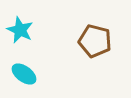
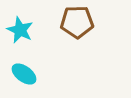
brown pentagon: moved 18 px left, 19 px up; rotated 16 degrees counterclockwise
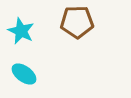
cyan star: moved 1 px right, 1 px down
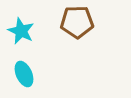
cyan ellipse: rotated 30 degrees clockwise
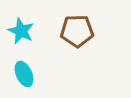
brown pentagon: moved 9 px down
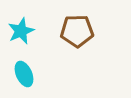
cyan star: rotated 24 degrees clockwise
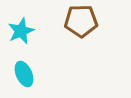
brown pentagon: moved 4 px right, 10 px up
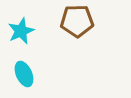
brown pentagon: moved 4 px left
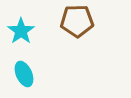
cyan star: rotated 12 degrees counterclockwise
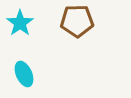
cyan star: moved 1 px left, 8 px up
